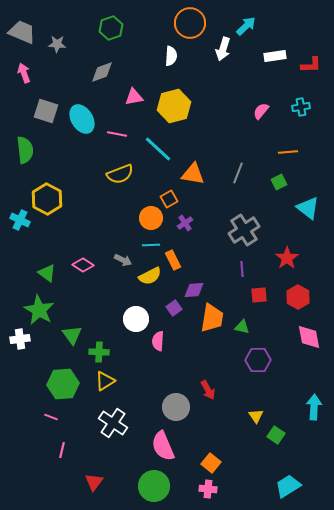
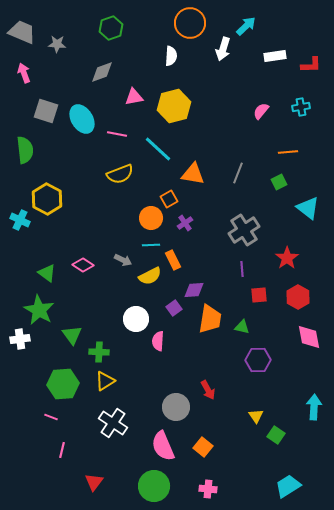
orange trapezoid at (212, 318): moved 2 px left, 1 px down
orange square at (211, 463): moved 8 px left, 16 px up
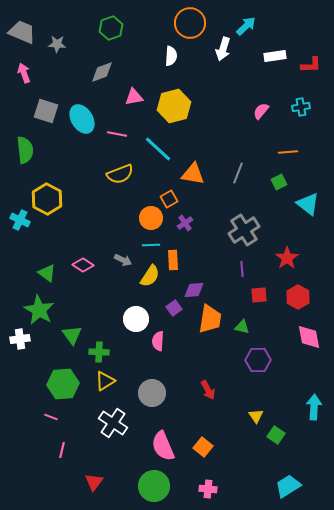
cyan triangle at (308, 208): moved 4 px up
orange rectangle at (173, 260): rotated 24 degrees clockwise
yellow semicircle at (150, 276): rotated 30 degrees counterclockwise
gray circle at (176, 407): moved 24 px left, 14 px up
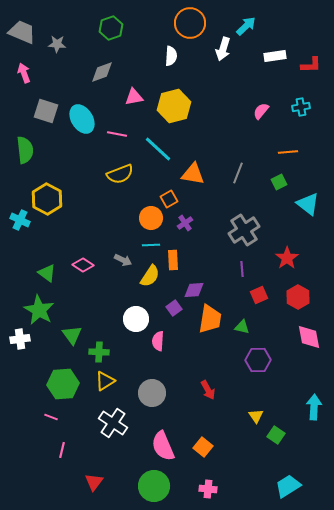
red square at (259, 295): rotated 18 degrees counterclockwise
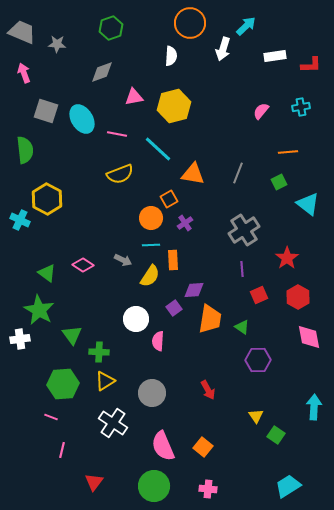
green triangle at (242, 327): rotated 21 degrees clockwise
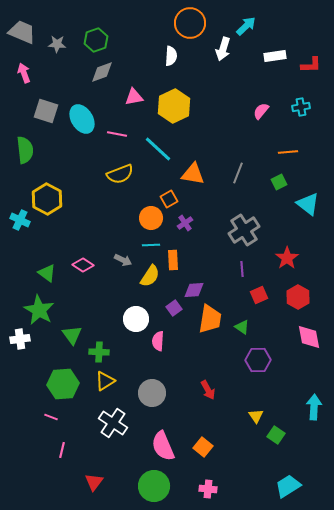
green hexagon at (111, 28): moved 15 px left, 12 px down
yellow hexagon at (174, 106): rotated 12 degrees counterclockwise
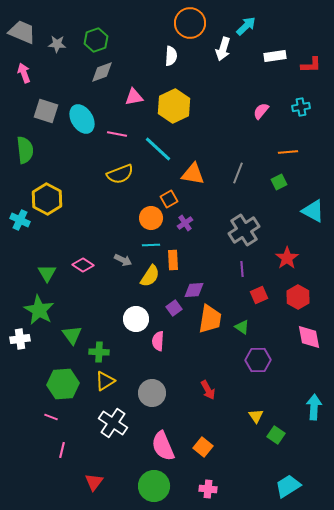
cyan triangle at (308, 204): moved 5 px right, 7 px down; rotated 10 degrees counterclockwise
green triangle at (47, 273): rotated 24 degrees clockwise
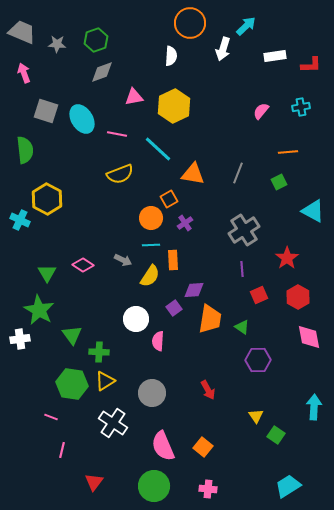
green hexagon at (63, 384): moved 9 px right; rotated 12 degrees clockwise
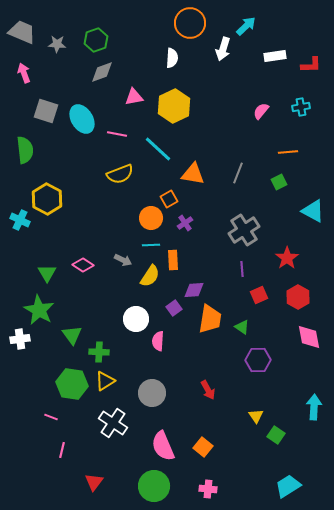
white semicircle at (171, 56): moved 1 px right, 2 px down
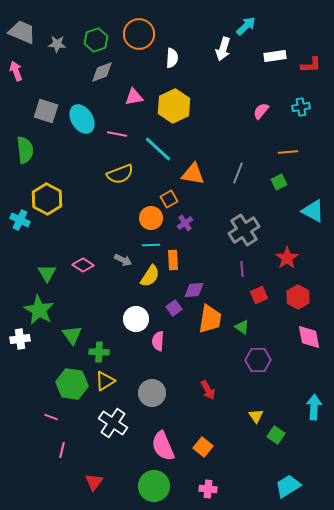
orange circle at (190, 23): moved 51 px left, 11 px down
pink arrow at (24, 73): moved 8 px left, 2 px up
